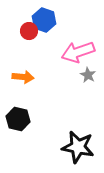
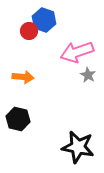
pink arrow: moved 1 px left
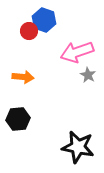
black hexagon: rotated 20 degrees counterclockwise
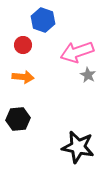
blue hexagon: moved 1 px left
red circle: moved 6 px left, 14 px down
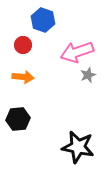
gray star: rotated 21 degrees clockwise
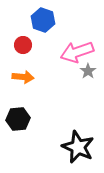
gray star: moved 4 px up; rotated 14 degrees counterclockwise
black star: rotated 12 degrees clockwise
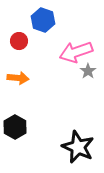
red circle: moved 4 px left, 4 px up
pink arrow: moved 1 px left
orange arrow: moved 5 px left, 1 px down
black hexagon: moved 3 px left, 8 px down; rotated 25 degrees counterclockwise
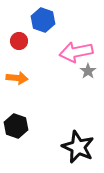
pink arrow: rotated 8 degrees clockwise
orange arrow: moved 1 px left
black hexagon: moved 1 px right, 1 px up; rotated 10 degrees counterclockwise
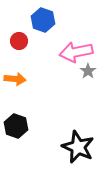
orange arrow: moved 2 px left, 1 px down
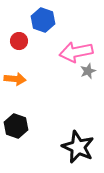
gray star: rotated 14 degrees clockwise
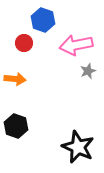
red circle: moved 5 px right, 2 px down
pink arrow: moved 7 px up
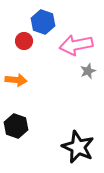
blue hexagon: moved 2 px down
red circle: moved 2 px up
orange arrow: moved 1 px right, 1 px down
